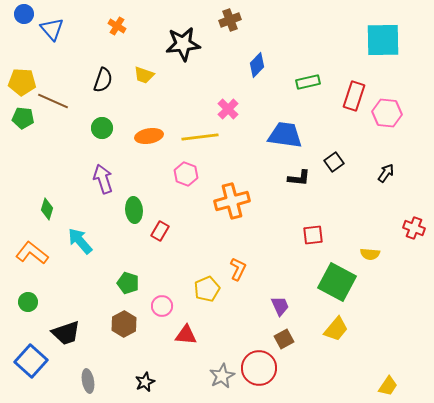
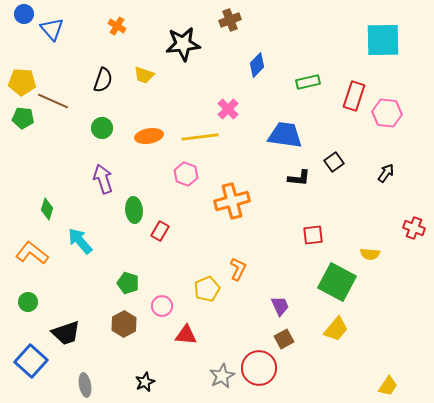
gray ellipse at (88, 381): moved 3 px left, 4 px down
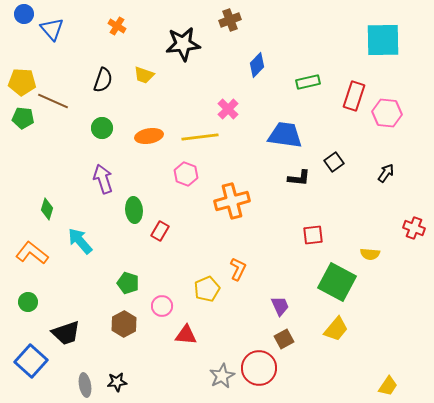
black star at (145, 382): moved 28 px left; rotated 18 degrees clockwise
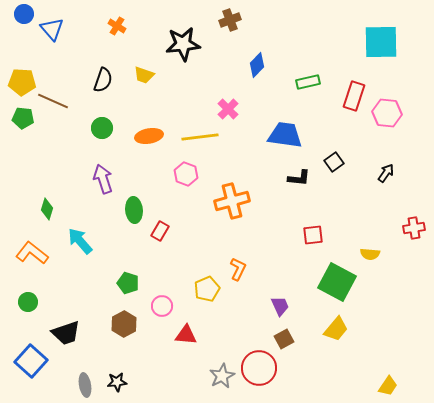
cyan square at (383, 40): moved 2 px left, 2 px down
red cross at (414, 228): rotated 30 degrees counterclockwise
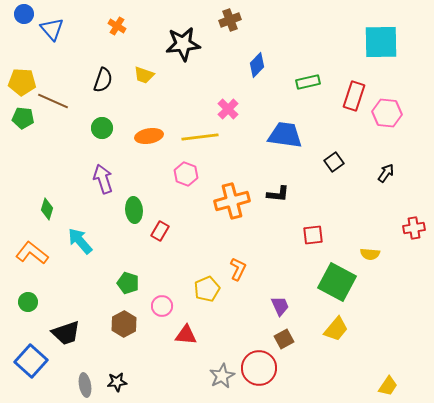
black L-shape at (299, 178): moved 21 px left, 16 px down
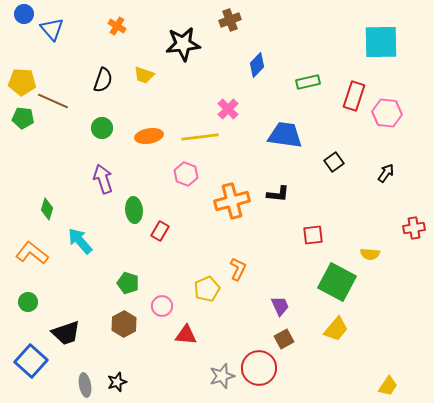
gray star at (222, 376): rotated 10 degrees clockwise
black star at (117, 382): rotated 12 degrees counterclockwise
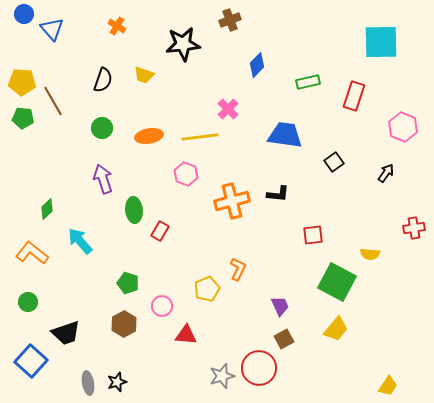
brown line at (53, 101): rotated 36 degrees clockwise
pink hexagon at (387, 113): moved 16 px right, 14 px down; rotated 16 degrees clockwise
green diamond at (47, 209): rotated 30 degrees clockwise
gray ellipse at (85, 385): moved 3 px right, 2 px up
